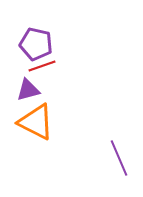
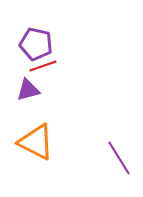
red line: moved 1 px right
orange triangle: moved 20 px down
purple line: rotated 9 degrees counterclockwise
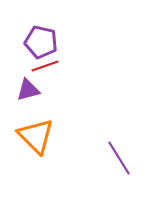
purple pentagon: moved 5 px right, 2 px up
red line: moved 2 px right
orange triangle: moved 6 px up; rotated 18 degrees clockwise
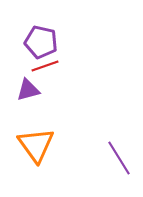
orange triangle: moved 9 px down; rotated 9 degrees clockwise
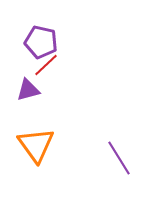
red line: moved 1 px right, 1 px up; rotated 24 degrees counterclockwise
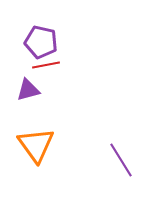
red line: rotated 32 degrees clockwise
purple line: moved 2 px right, 2 px down
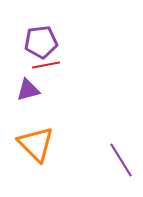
purple pentagon: rotated 20 degrees counterclockwise
orange triangle: moved 1 px up; rotated 9 degrees counterclockwise
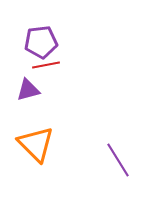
purple line: moved 3 px left
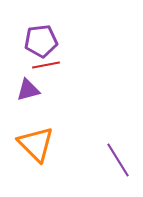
purple pentagon: moved 1 px up
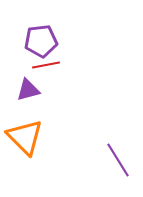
orange triangle: moved 11 px left, 7 px up
